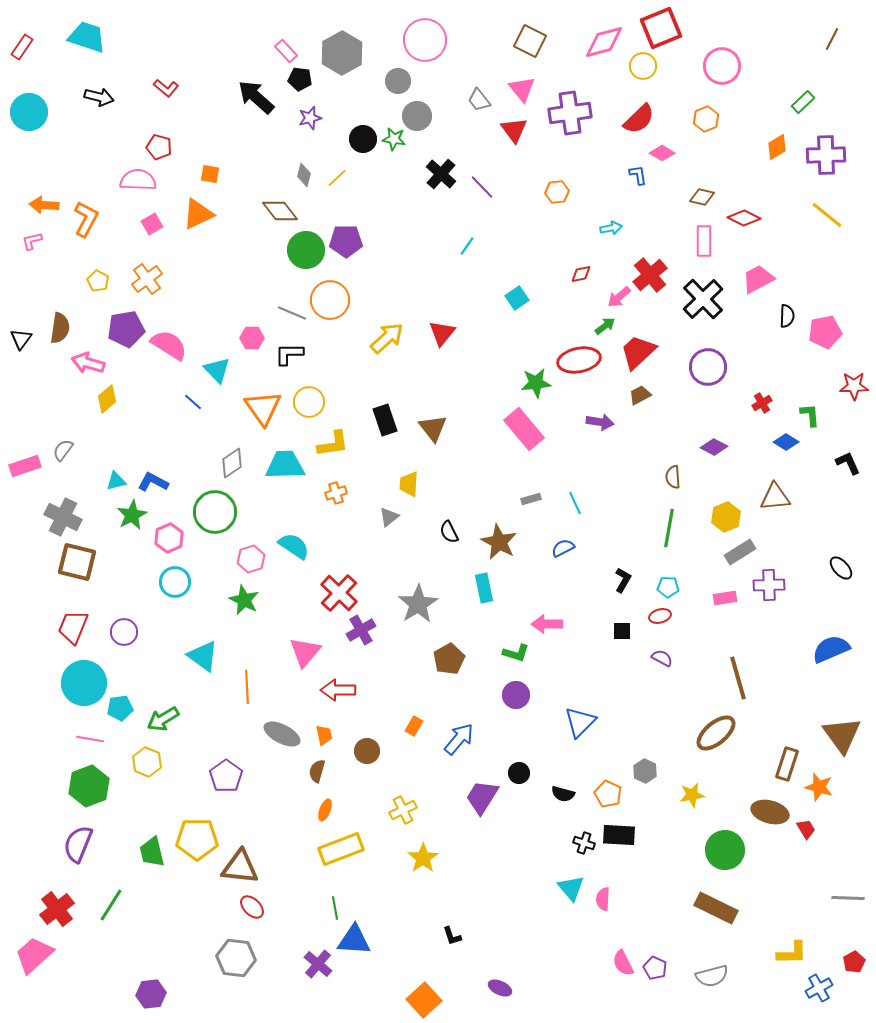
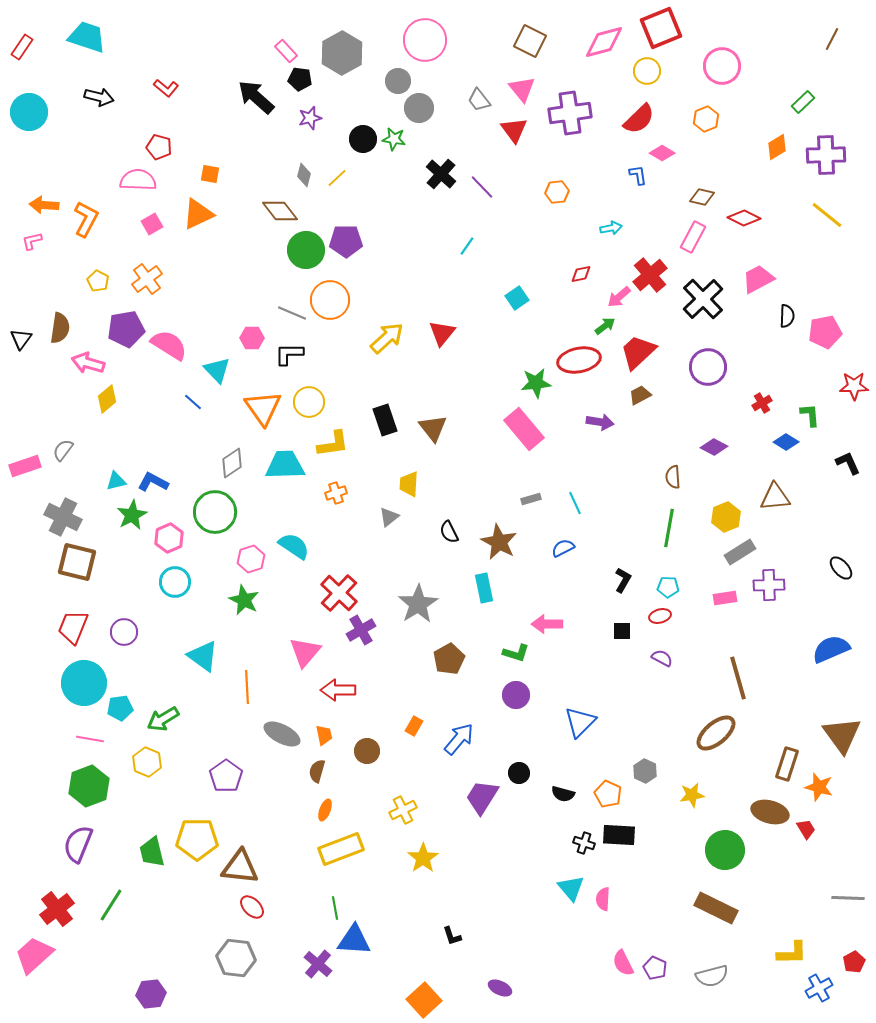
yellow circle at (643, 66): moved 4 px right, 5 px down
gray circle at (417, 116): moved 2 px right, 8 px up
pink rectangle at (704, 241): moved 11 px left, 4 px up; rotated 28 degrees clockwise
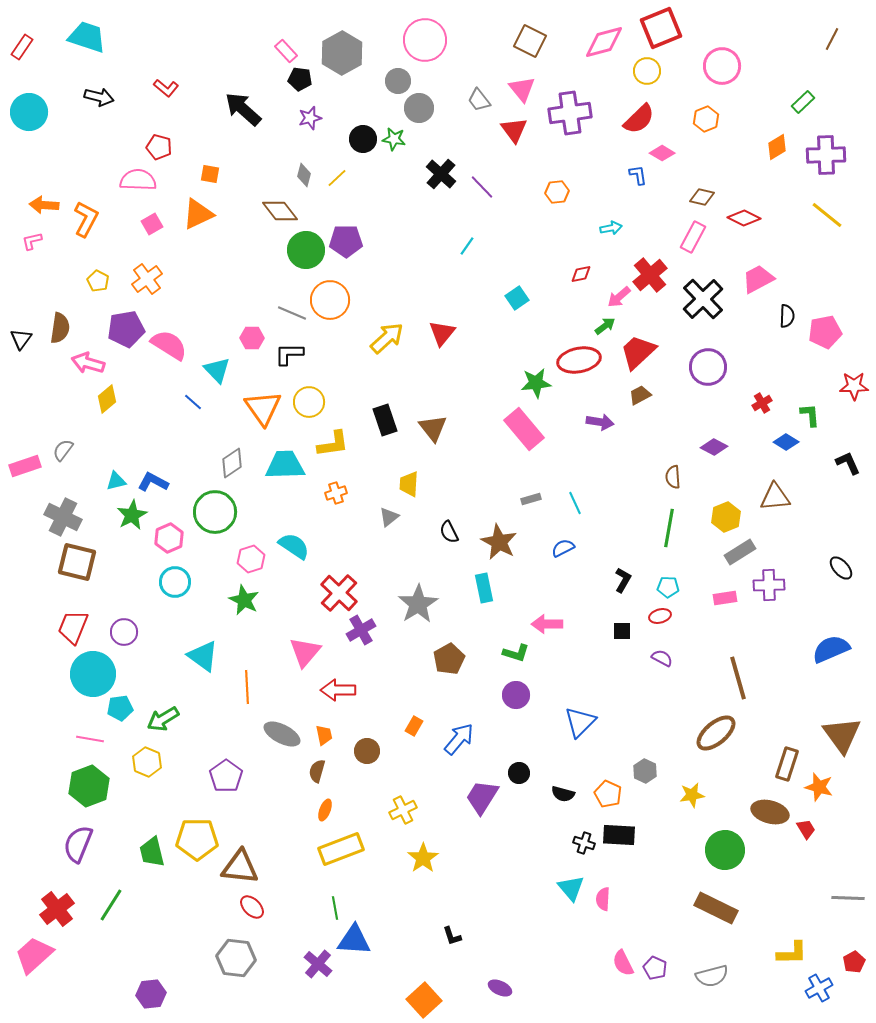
black arrow at (256, 97): moved 13 px left, 12 px down
cyan circle at (84, 683): moved 9 px right, 9 px up
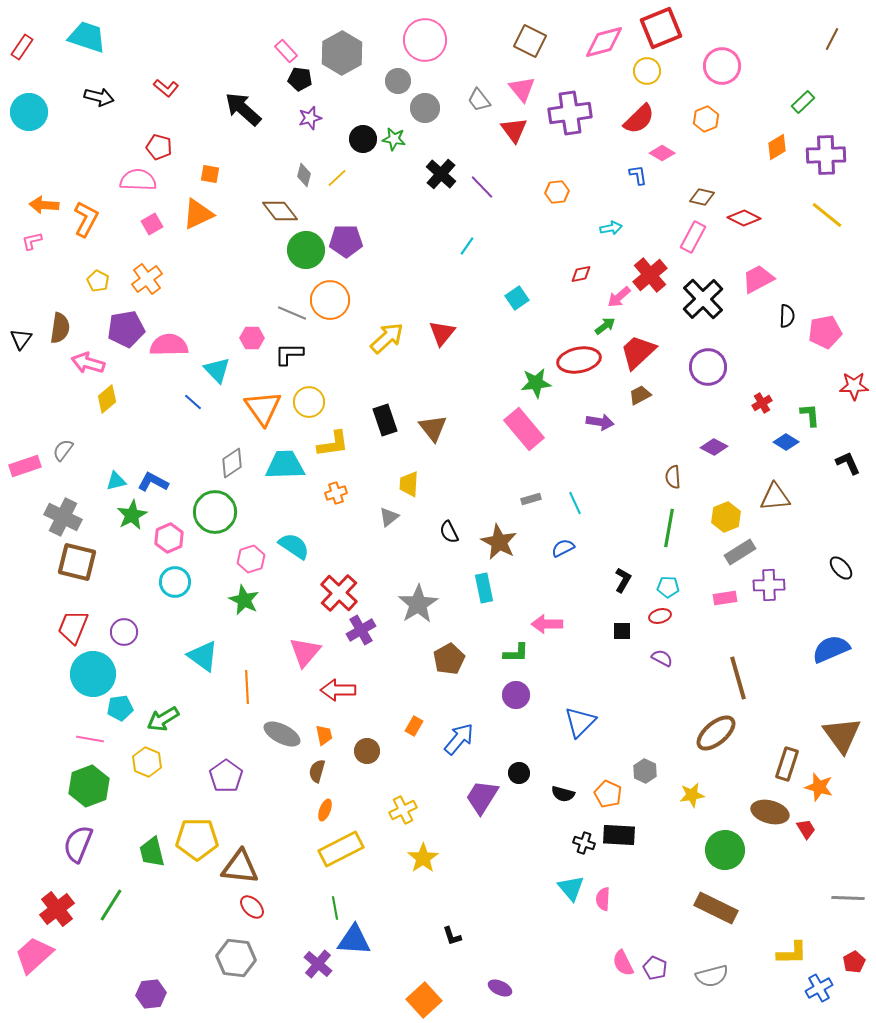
gray circle at (419, 108): moved 6 px right
pink semicircle at (169, 345): rotated 33 degrees counterclockwise
green L-shape at (516, 653): rotated 16 degrees counterclockwise
yellow rectangle at (341, 849): rotated 6 degrees counterclockwise
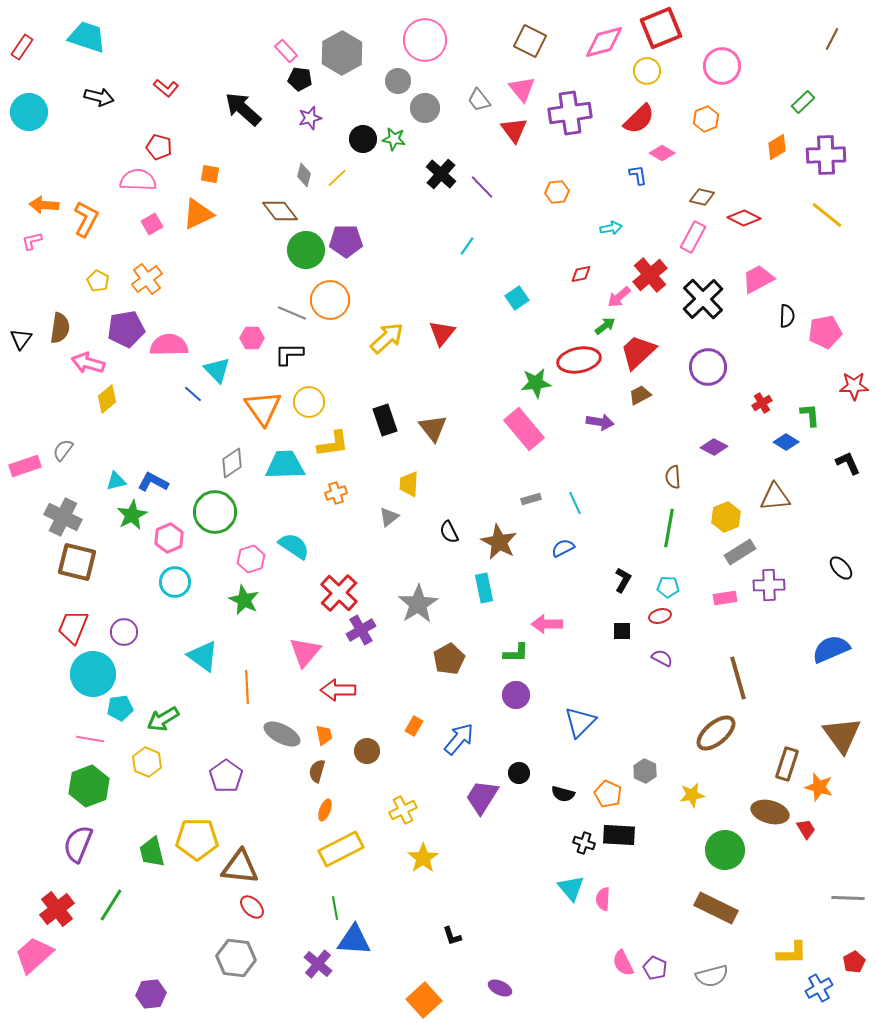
blue line at (193, 402): moved 8 px up
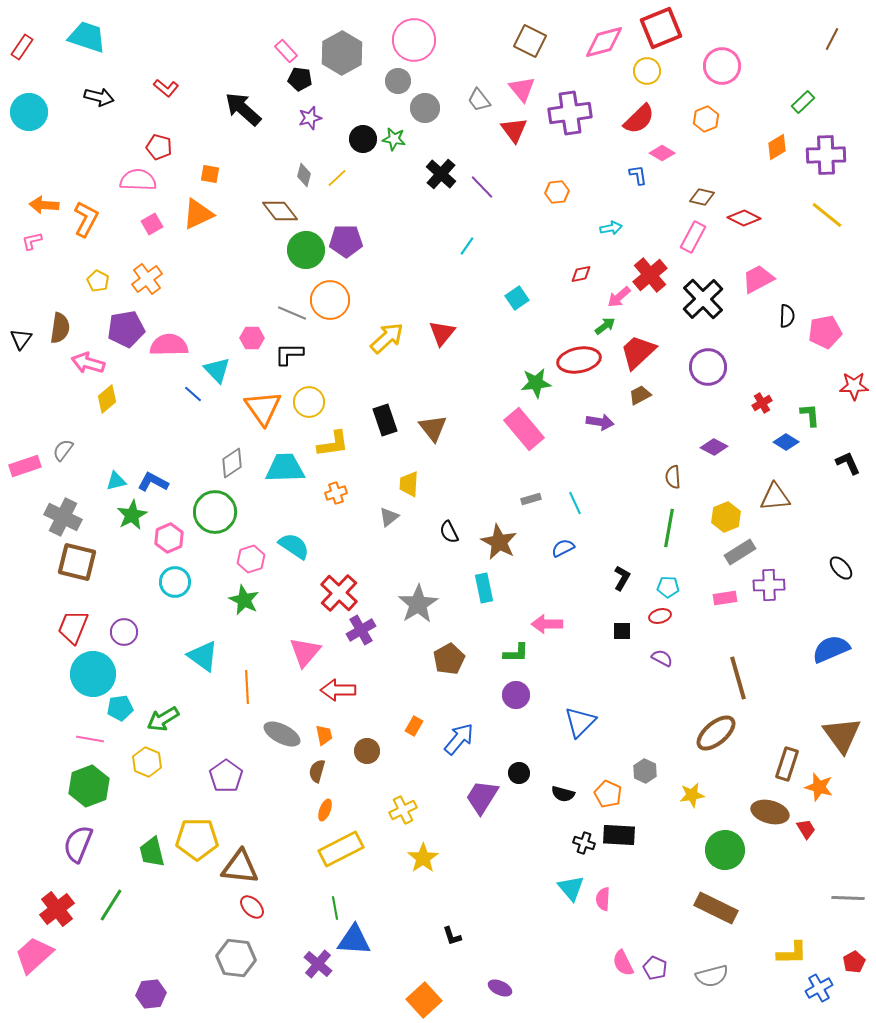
pink circle at (425, 40): moved 11 px left
cyan trapezoid at (285, 465): moved 3 px down
black L-shape at (623, 580): moved 1 px left, 2 px up
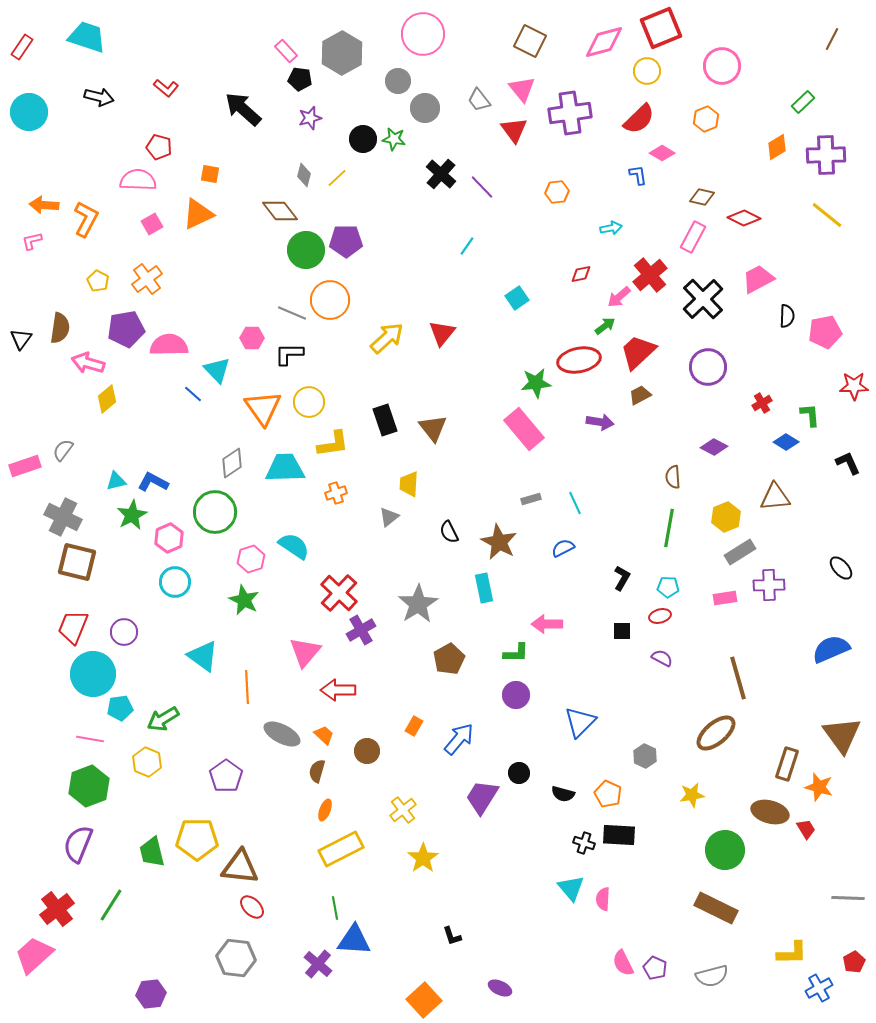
pink circle at (414, 40): moved 9 px right, 6 px up
orange trapezoid at (324, 735): rotated 35 degrees counterclockwise
gray hexagon at (645, 771): moved 15 px up
yellow cross at (403, 810): rotated 12 degrees counterclockwise
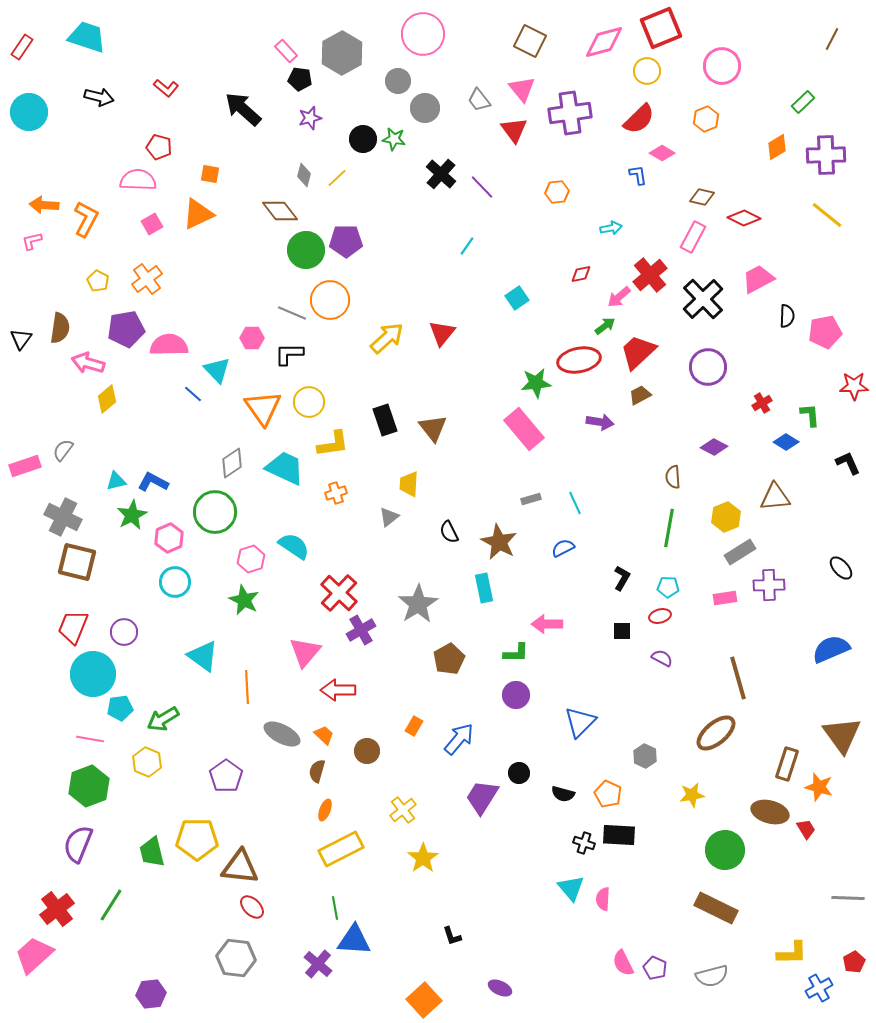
cyan trapezoid at (285, 468): rotated 27 degrees clockwise
